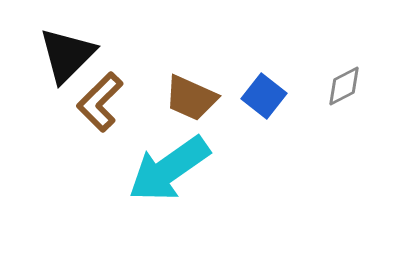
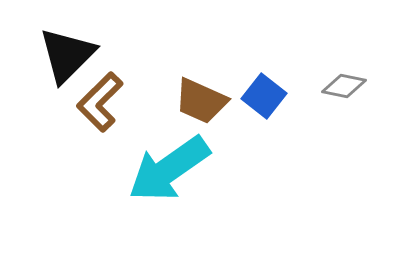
gray diamond: rotated 39 degrees clockwise
brown trapezoid: moved 10 px right, 3 px down
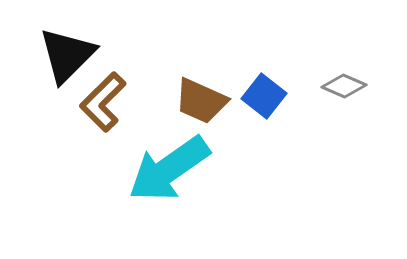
gray diamond: rotated 12 degrees clockwise
brown L-shape: moved 3 px right
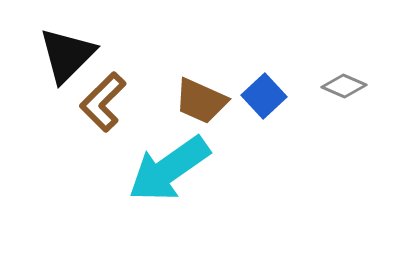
blue square: rotated 9 degrees clockwise
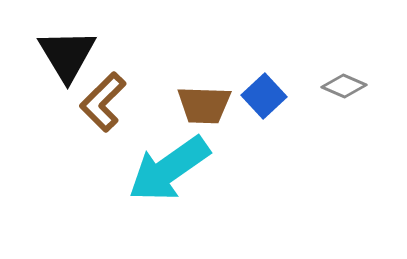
black triangle: rotated 16 degrees counterclockwise
brown trapezoid: moved 3 px right, 4 px down; rotated 22 degrees counterclockwise
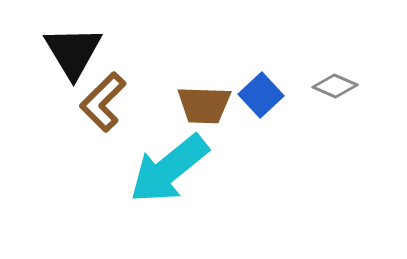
black triangle: moved 6 px right, 3 px up
gray diamond: moved 9 px left
blue square: moved 3 px left, 1 px up
cyan arrow: rotated 4 degrees counterclockwise
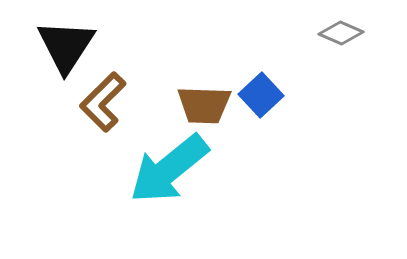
black triangle: moved 7 px left, 6 px up; rotated 4 degrees clockwise
gray diamond: moved 6 px right, 53 px up
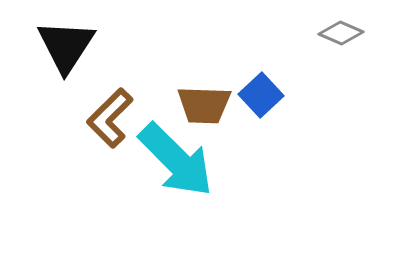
brown L-shape: moved 7 px right, 16 px down
cyan arrow: moved 7 px right, 9 px up; rotated 96 degrees counterclockwise
